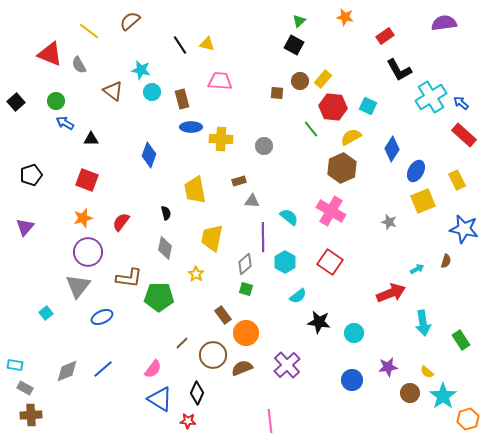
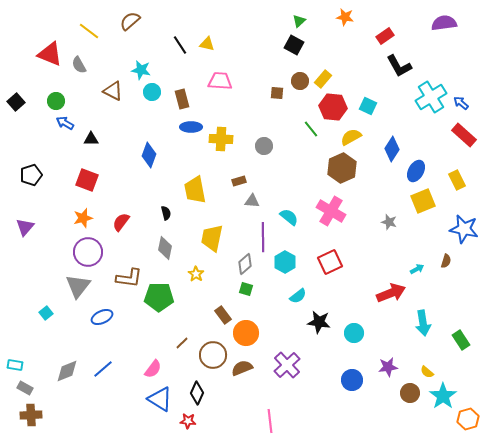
black L-shape at (399, 70): moved 4 px up
brown triangle at (113, 91): rotated 10 degrees counterclockwise
red square at (330, 262): rotated 30 degrees clockwise
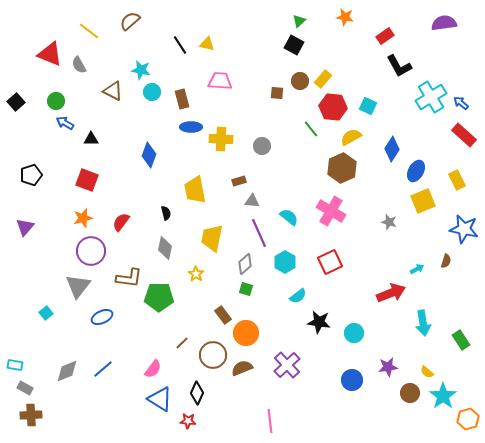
gray circle at (264, 146): moved 2 px left
purple line at (263, 237): moved 4 px left, 4 px up; rotated 24 degrees counterclockwise
purple circle at (88, 252): moved 3 px right, 1 px up
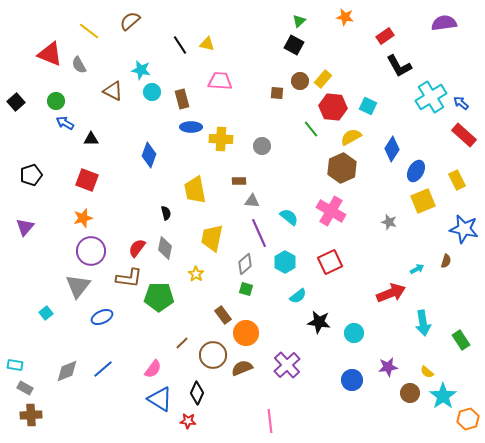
brown rectangle at (239, 181): rotated 16 degrees clockwise
red semicircle at (121, 222): moved 16 px right, 26 px down
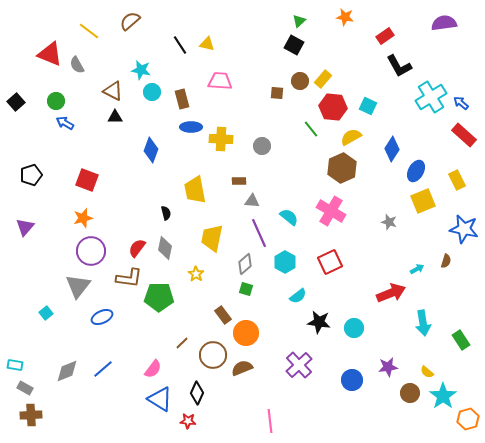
gray semicircle at (79, 65): moved 2 px left
black triangle at (91, 139): moved 24 px right, 22 px up
blue diamond at (149, 155): moved 2 px right, 5 px up
cyan circle at (354, 333): moved 5 px up
purple cross at (287, 365): moved 12 px right
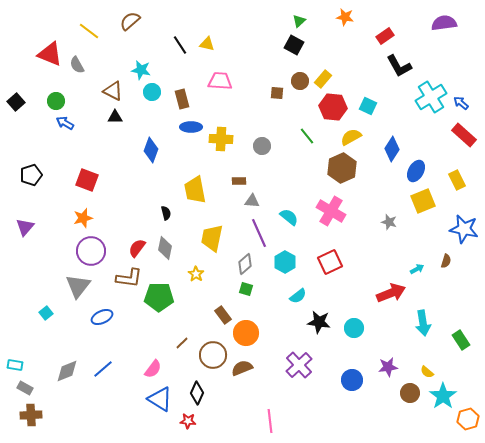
green line at (311, 129): moved 4 px left, 7 px down
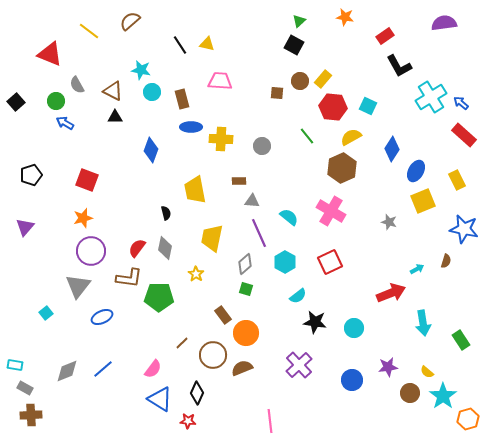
gray semicircle at (77, 65): moved 20 px down
black star at (319, 322): moved 4 px left
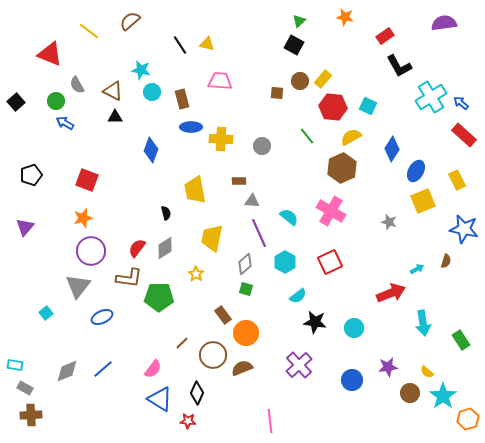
gray diamond at (165, 248): rotated 45 degrees clockwise
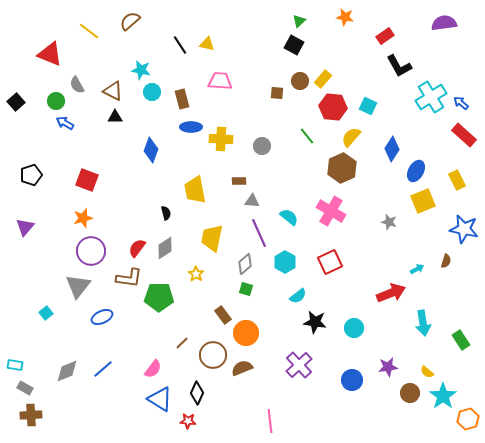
yellow semicircle at (351, 137): rotated 20 degrees counterclockwise
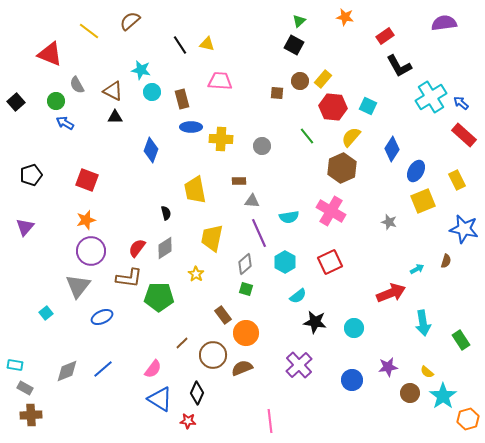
cyan semicircle at (289, 217): rotated 132 degrees clockwise
orange star at (83, 218): moved 3 px right, 2 px down
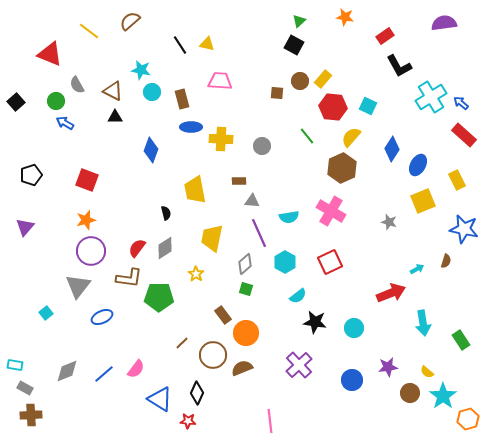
blue ellipse at (416, 171): moved 2 px right, 6 px up
blue line at (103, 369): moved 1 px right, 5 px down
pink semicircle at (153, 369): moved 17 px left
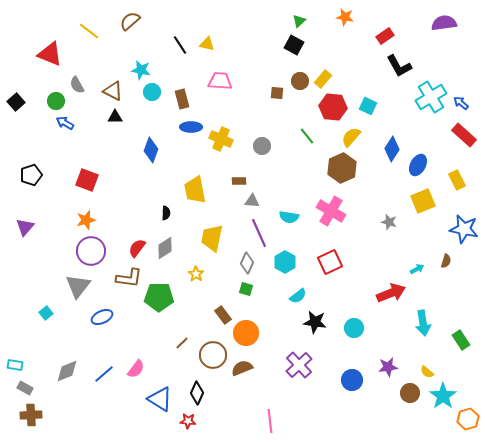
yellow cross at (221, 139): rotated 20 degrees clockwise
black semicircle at (166, 213): rotated 16 degrees clockwise
cyan semicircle at (289, 217): rotated 18 degrees clockwise
gray diamond at (245, 264): moved 2 px right, 1 px up; rotated 25 degrees counterclockwise
